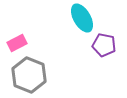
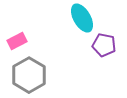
pink rectangle: moved 2 px up
gray hexagon: rotated 8 degrees clockwise
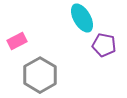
gray hexagon: moved 11 px right
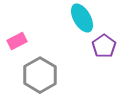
purple pentagon: moved 1 px down; rotated 25 degrees clockwise
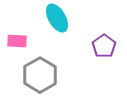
cyan ellipse: moved 25 px left
pink rectangle: rotated 30 degrees clockwise
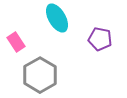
pink rectangle: moved 1 px left, 1 px down; rotated 54 degrees clockwise
purple pentagon: moved 4 px left, 7 px up; rotated 25 degrees counterclockwise
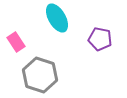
gray hexagon: rotated 12 degrees counterclockwise
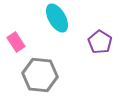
purple pentagon: moved 3 px down; rotated 20 degrees clockwise
gray hexagon: rotated 12 degrees counterclockwise
